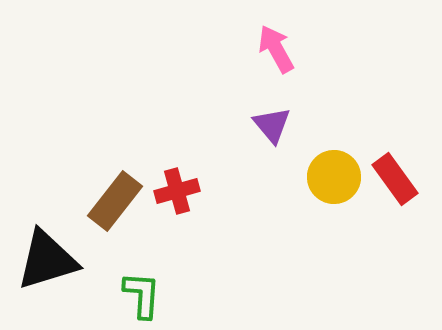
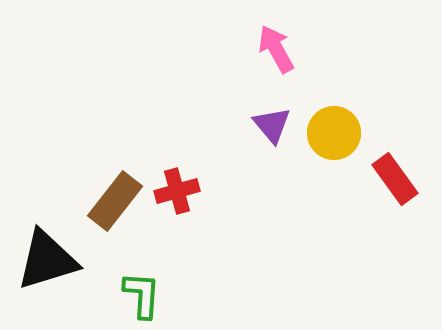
yellow circle: moved 44 px up
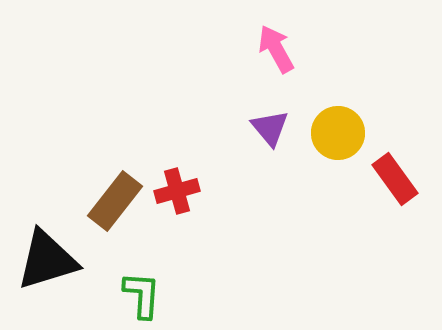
purple triangle: moved 2 px left, 3 px down
yellow circle: moved 4 px right
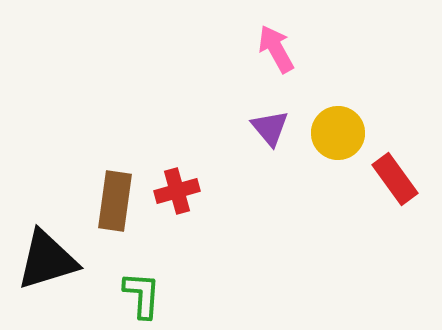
brown rectangle: rotated 30 degrees counterclockwise
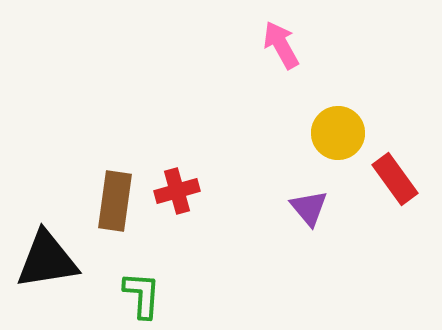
pink arrow: moved 5 px right, 4 px up
purple triangle: moved 39 px right, 80 px down
black triangle: rotated 8 degrees clockwise
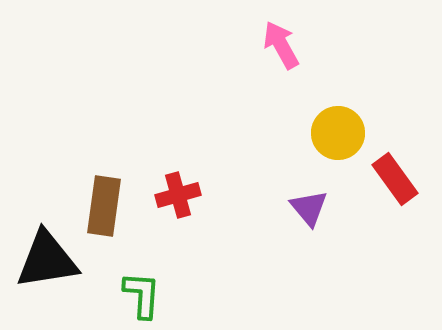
red cross: moved 1 px right, 4 px down
brown rectangle: moved 11 px left, 5 px down
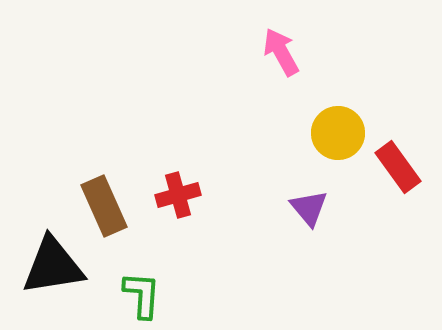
pink arrow: moved 7 px down
red rectangle: moved 3 px right, 12 px up
brown rectangle: rotated 32 degrees counterclockwise
black triangle: moved 6 px right, 6 px down
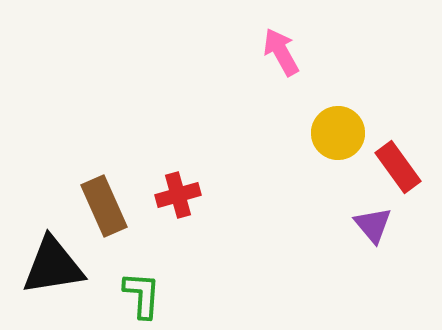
purple triangle: moved 64 px right, 17 px down
